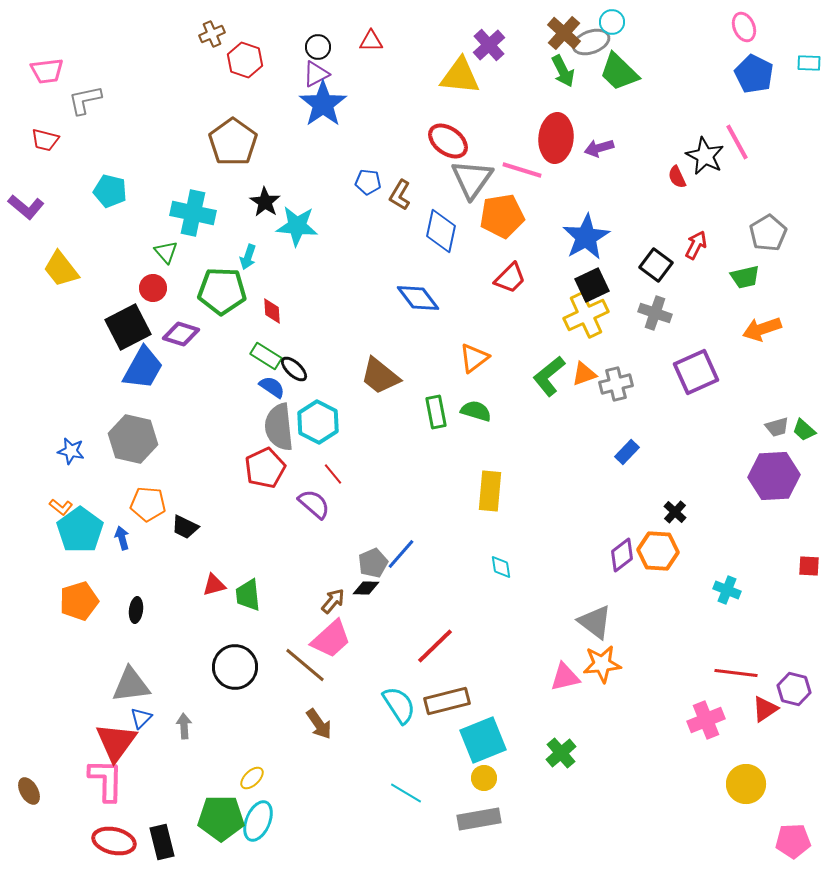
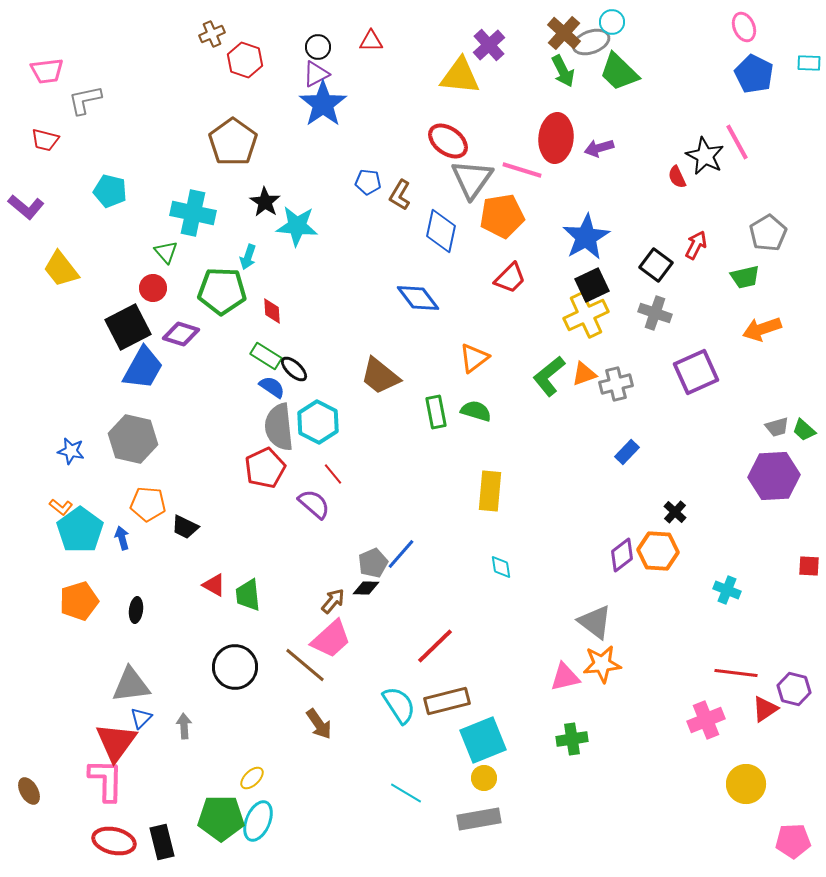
red triangle at (214, 585): rotated 45 degrees clockwise
green cross at (561, 753): moved 11 px right, 14 px up; rotated 32 degrees clockwise
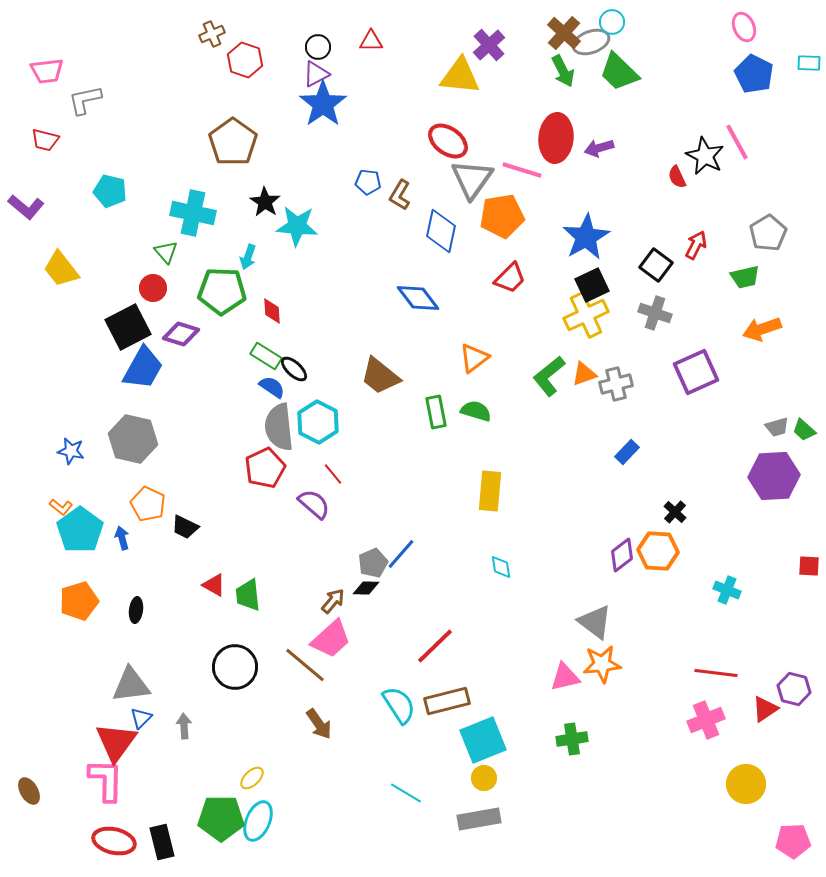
orange pentagon at (148, 504): rotated 20 degrees clockwise
red line at (736, 673): moved 20 px left
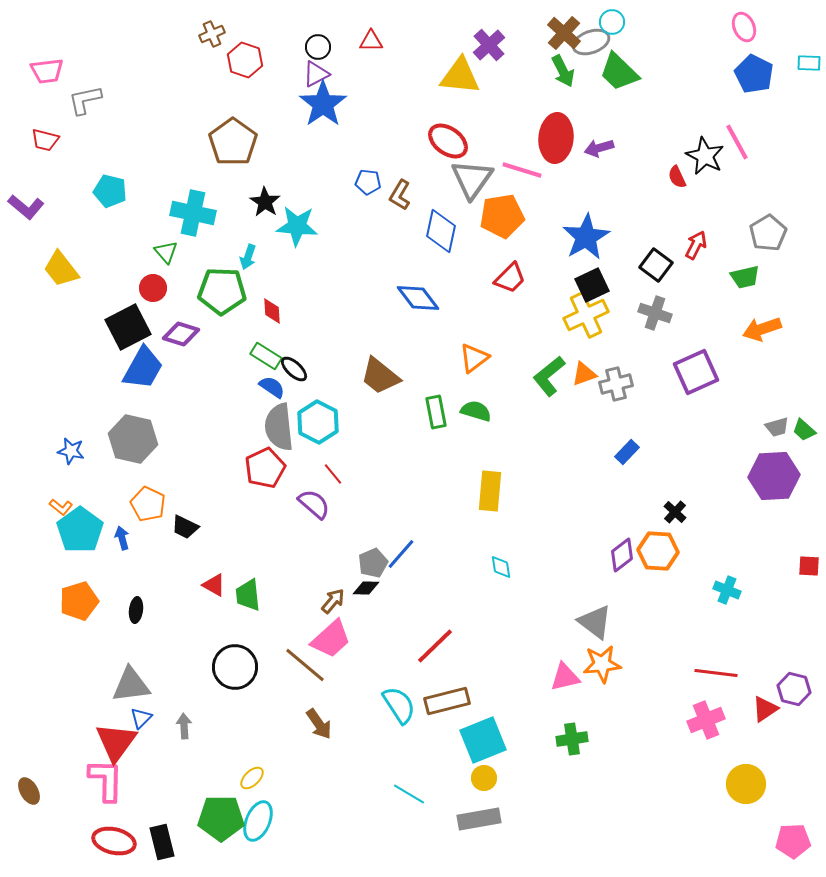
cyan line at (406, 793): moved 3 px right, 1 px down
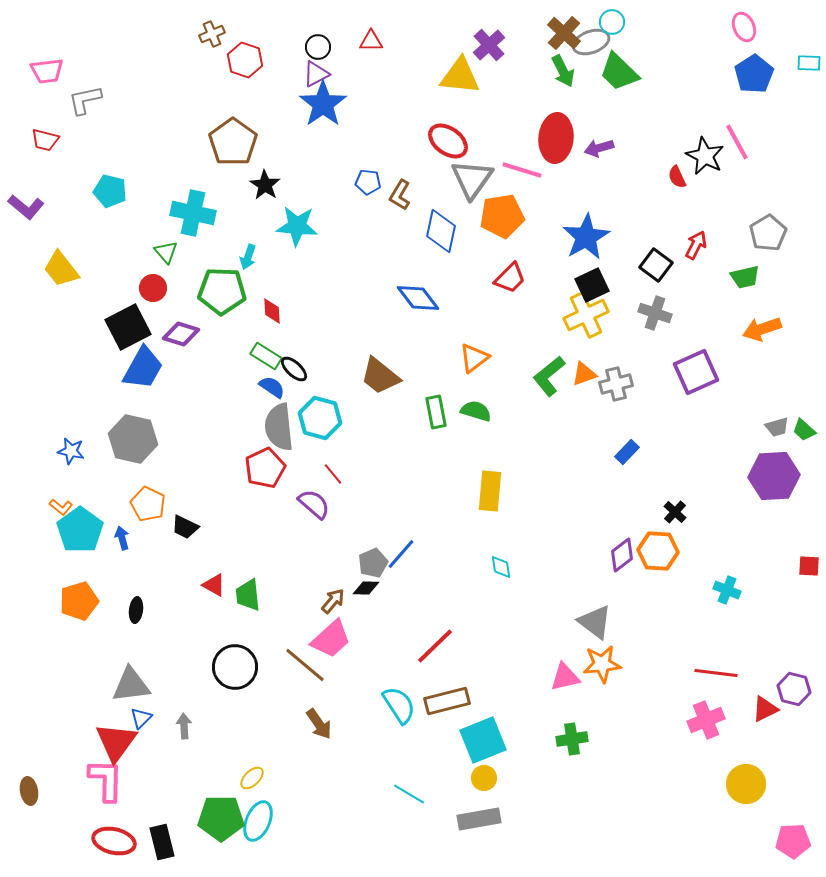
blue pentagon at (754, 74): rotated 12 degrees clockwise
black star at (265, 202): moved 17 px up
cyan hexagon at (318, 422): moved 2 px right, 4 px up; rotated 12 degrees counterclockwise
red triangle at (765, 709): rotated 8 degrees clockwise
brown ellipse at (29, 791): rotated 20 degrees clockwise
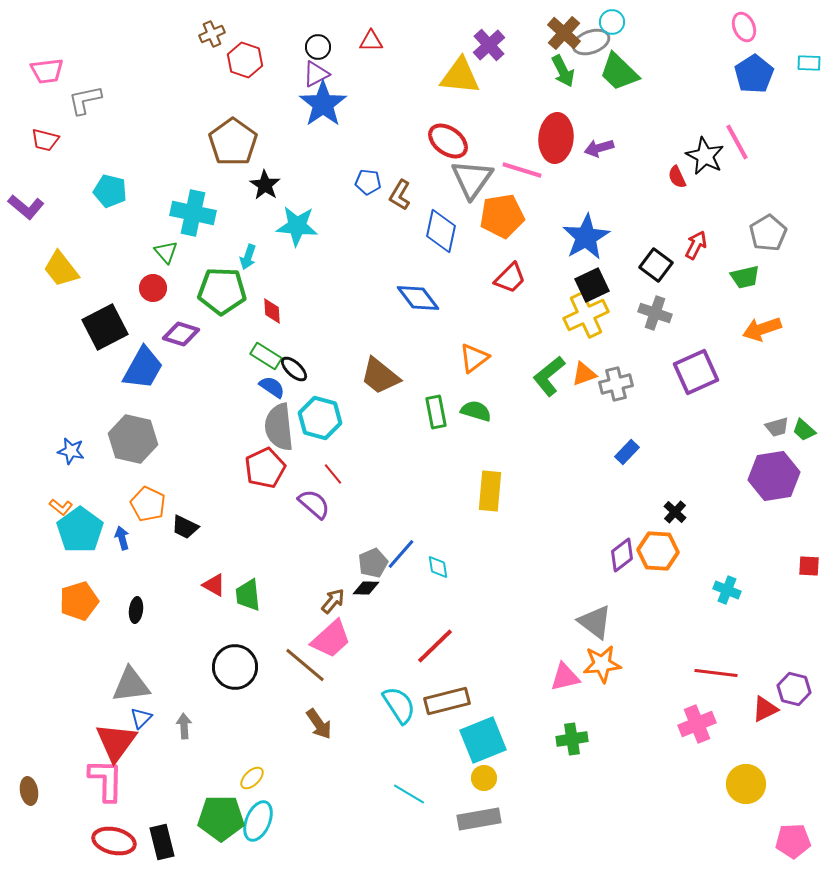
black square at (128, 327): moved 23 px left
purple hexagon at (774, 476): rotated 6 degrees counterclockwise
cyan diamond at (501, 567): moved 63 px left
pink cross at (706, 720): moved 9 px left, 4 px down
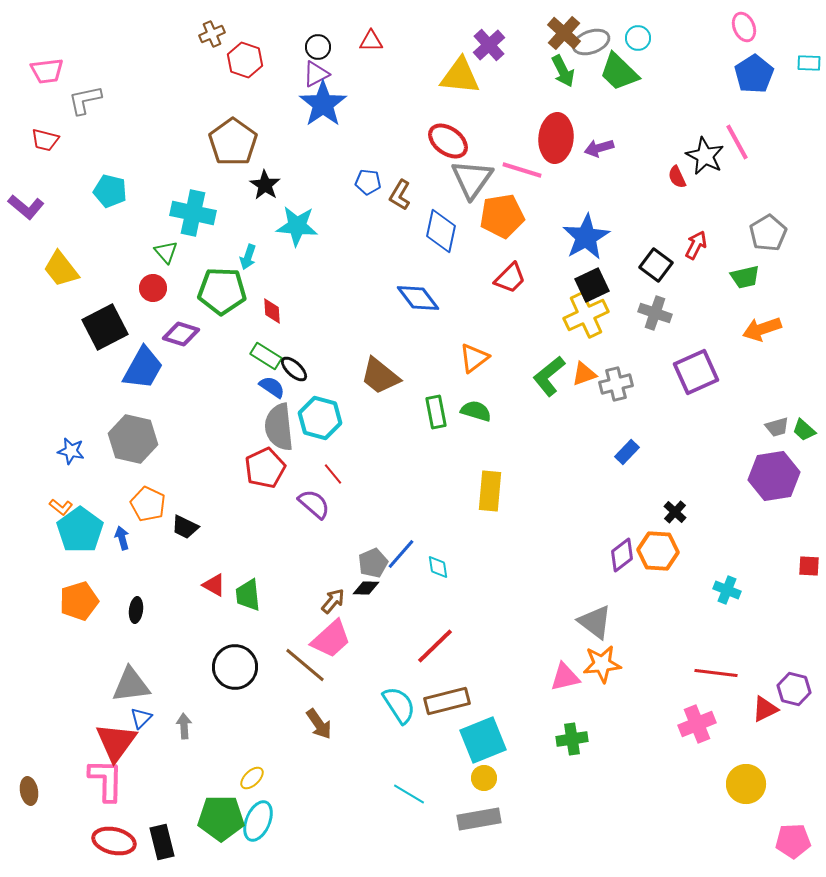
cyan circle at (612, 22): moved 26 px right, 16 px down
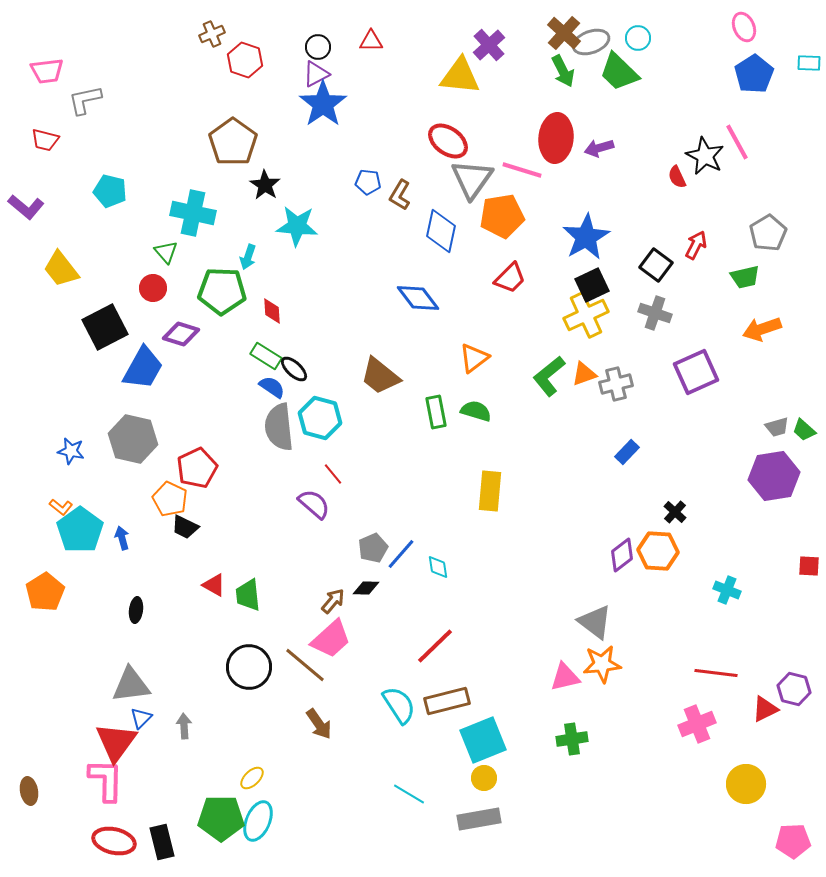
red pentagon at (265, 468): moved 68 px left
orange pentagon at (148, 504): moved 22 px right, 5 px up
gray pentagon at (373, 563): moved 15 px up
orange pentagon at (79, 601): moved 34 px left, 9 px up; rotated 15 degrees counterclockwise
black circle at (235, 667): moved 14 px right
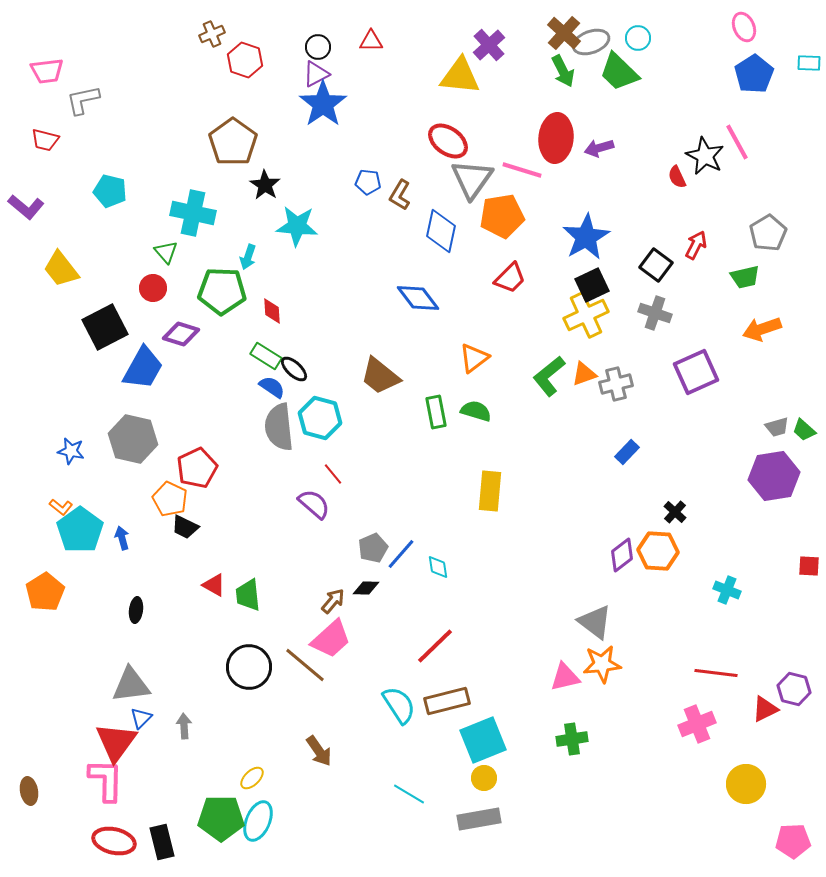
gray L-shape at (85, 100): moved 2 px left
brown arrow at (319, 724): moved 27 px down
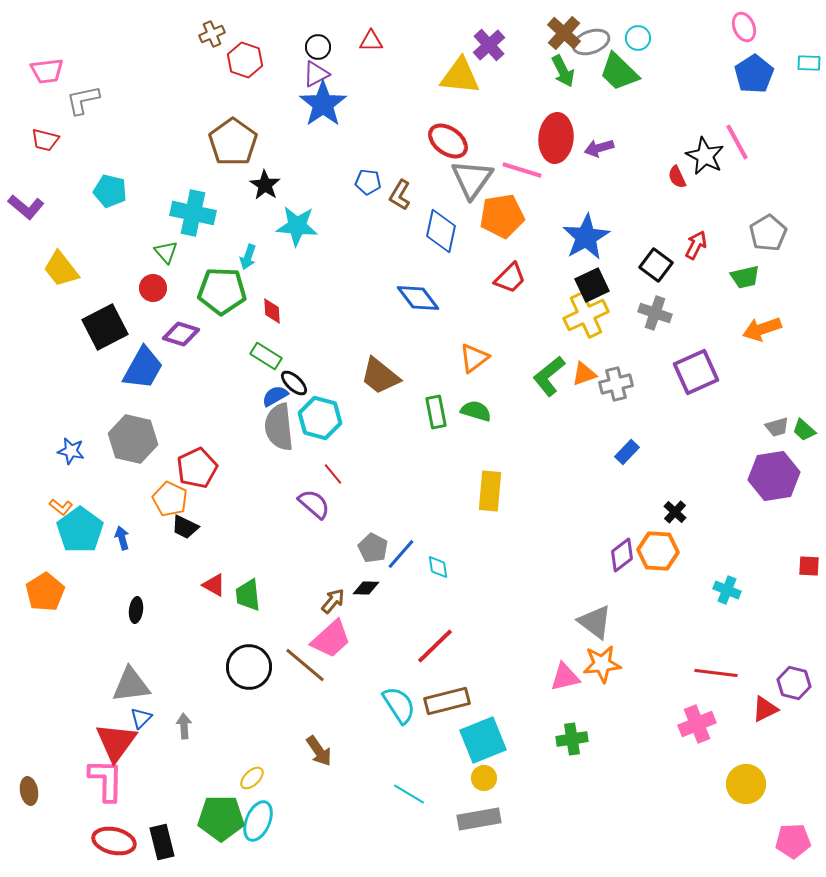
black ellipse at (294, 369): moved 14 px down
blue semicircle at (272, 387): moved 3 px right, 9 px down; rotated 64 degrees counterclockwise
gray pentagon at (373, 548): rotated 20 degrees counterclockwise
purple hexagon at (794, 689): moved 6 px up
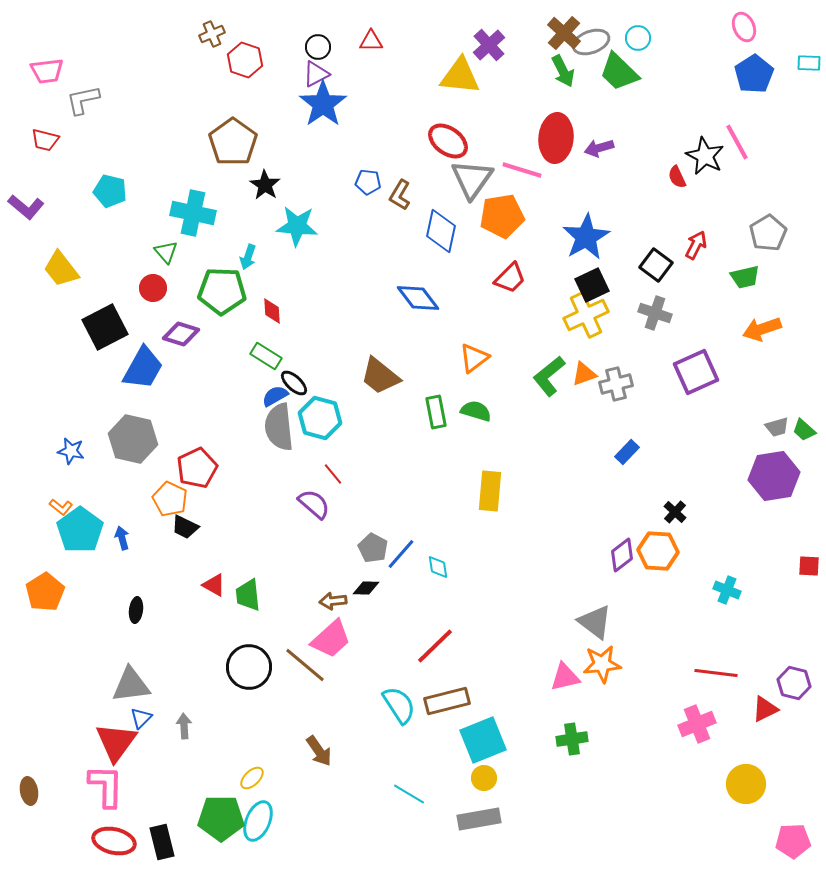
brown arrow at (333, 601): rotated 136 degrees counterclockwise
pink L-shape at (106, 780): moved 6 px down
